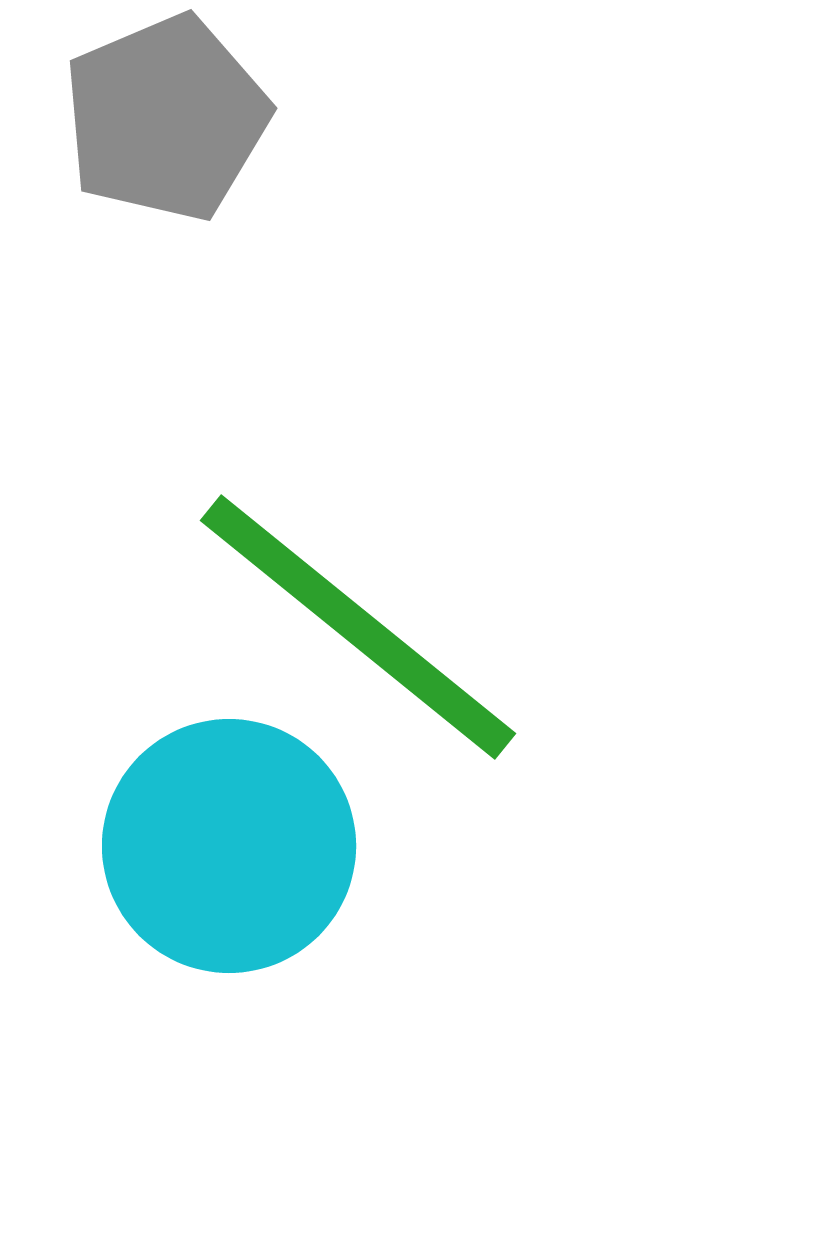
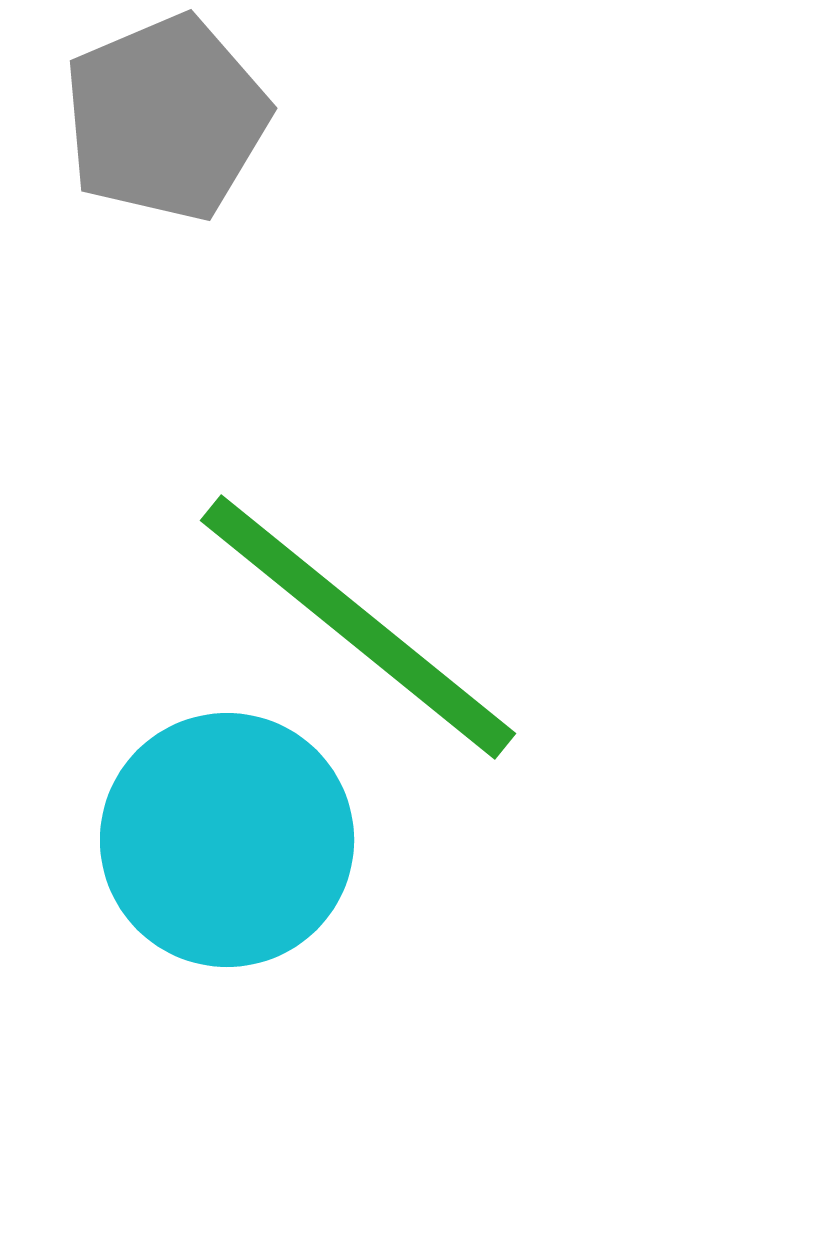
cyan circle: moved 2 px left, 6 px up
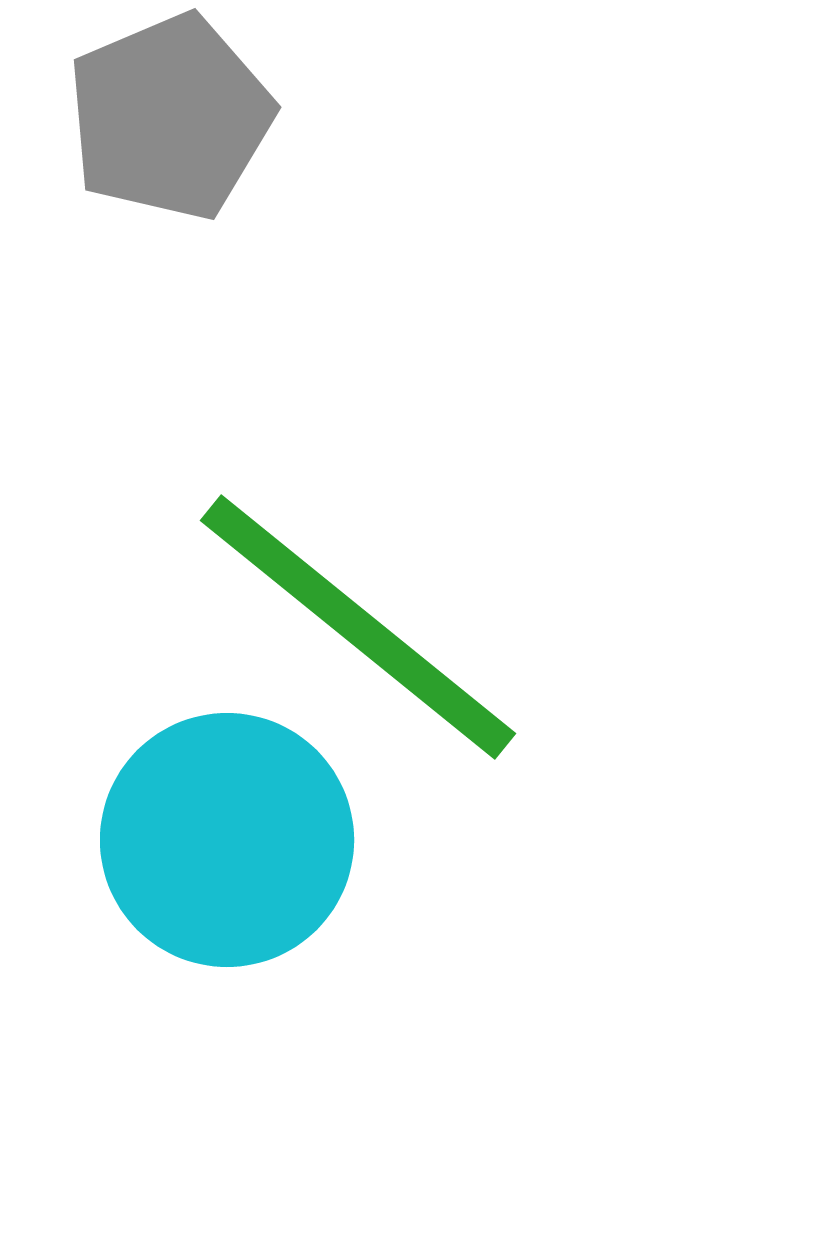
gray pentagon: moved 4 px right, 1 px up
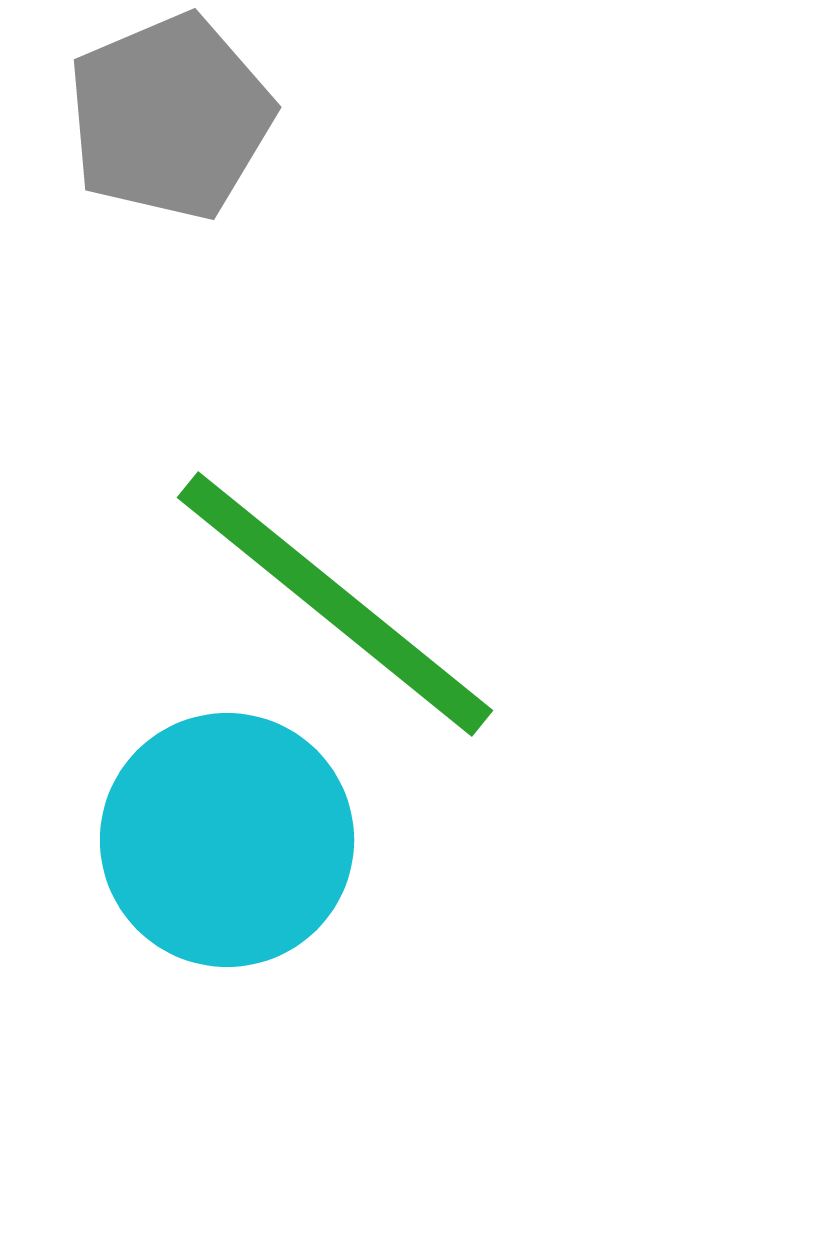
green line: moved 23 px left, 23 px up
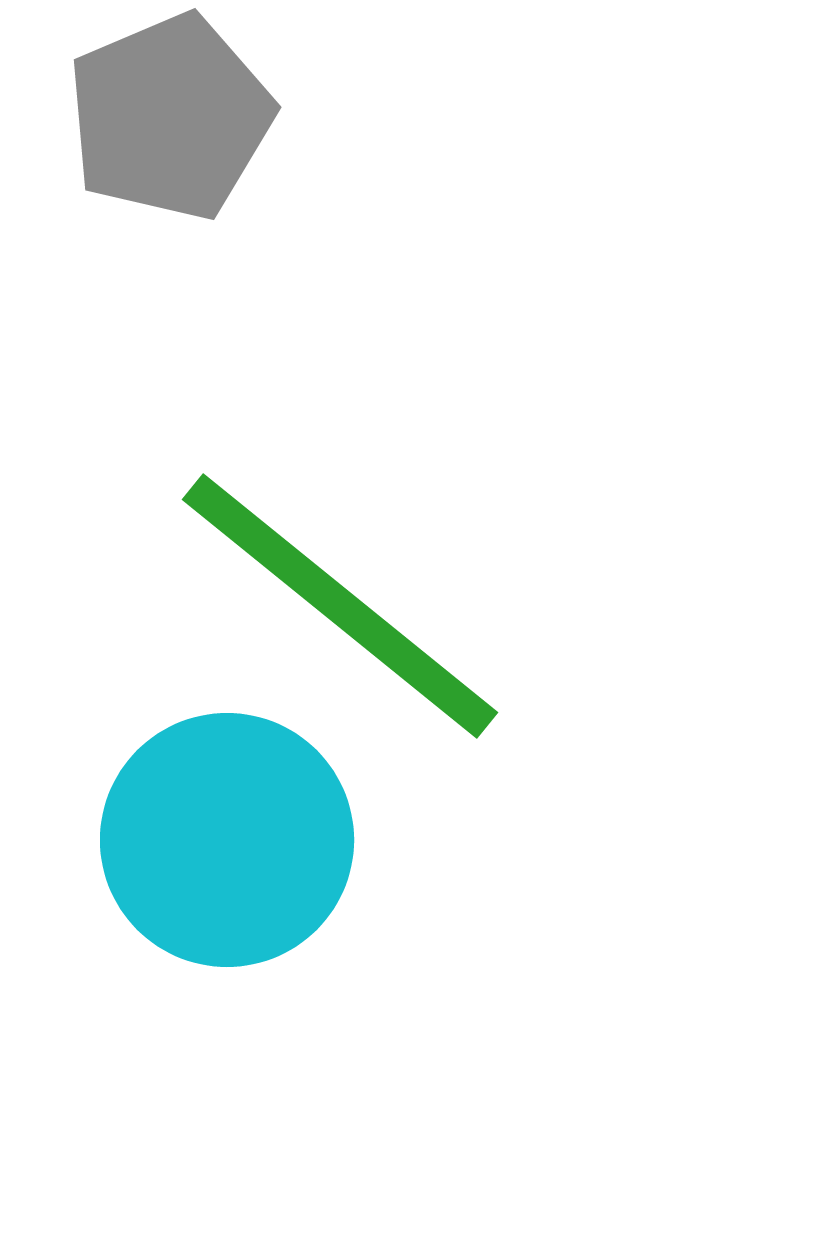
green line: moved 5 px right, 2 px down
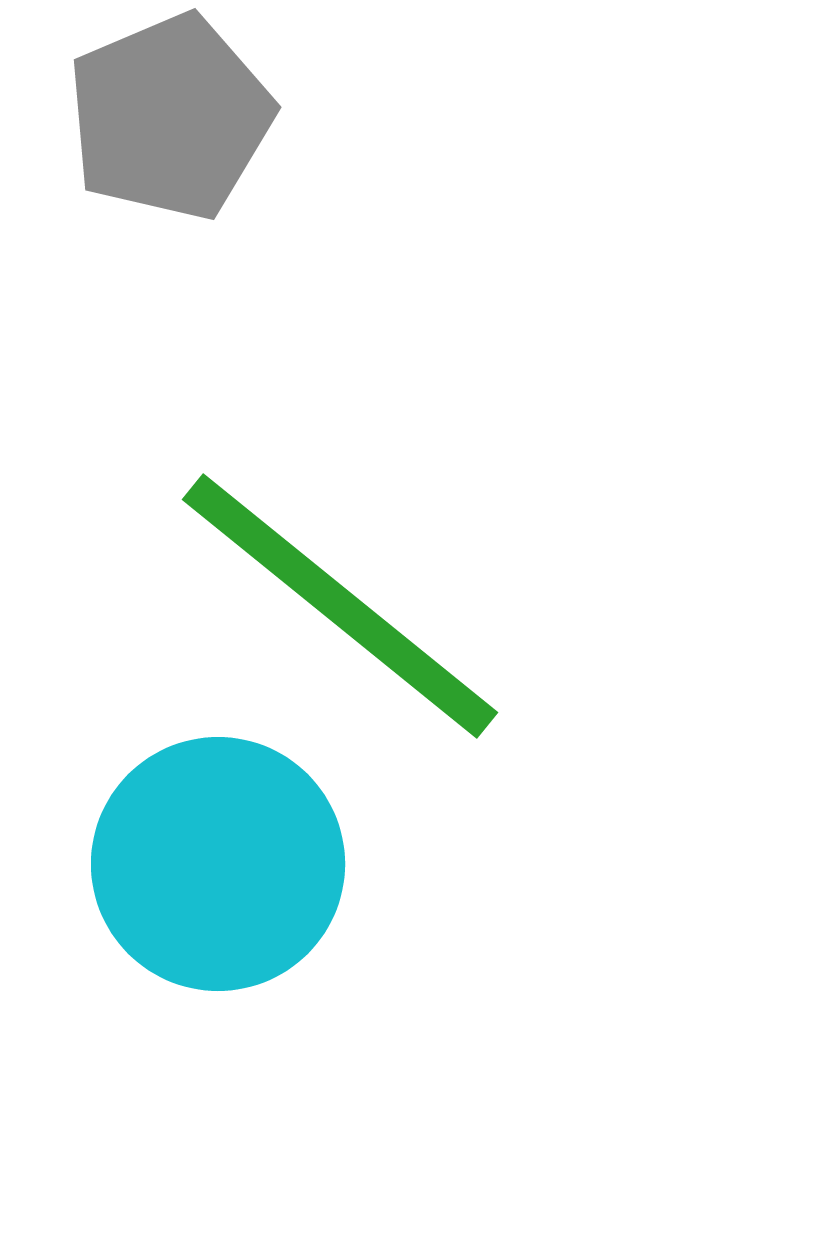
cyan circle: moved 9 px left, 24 px down
